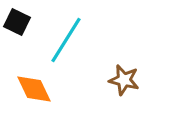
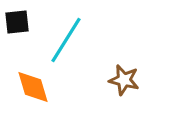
black square: rotated 32 degrees counterclockwise
orange diamond: moved 1 px left, 2 px up; rotated 9 degrees clockwise
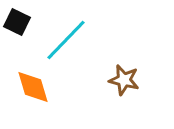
black square: rotated 32 degrees clockwise
cyan line: rotated 12 degrees clockwise
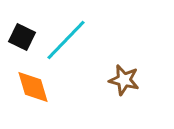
black square: moved 5 px right, 15 px down
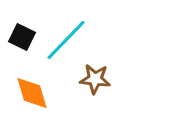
brown star: moved 29 px left, 1 px up; rotated 8 degrees counterclockwise
orange diamond: moved 1 px left, 6 px down
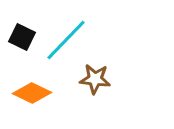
orange diamond: rotated 48 degrees counterclockwise
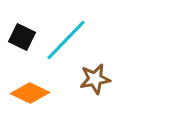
brown star: rotated 16 degrees counterclockwise
orange diamond: moved 2 px left
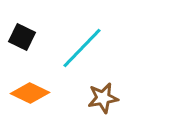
cyan line: moved 16 px right, 8 px down
brown star: moved 8 px right, 19 px down
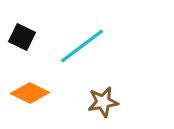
cyan line: moved 2 px up; rotated 9 degrees clockwise
brown star: moved 4 px down
